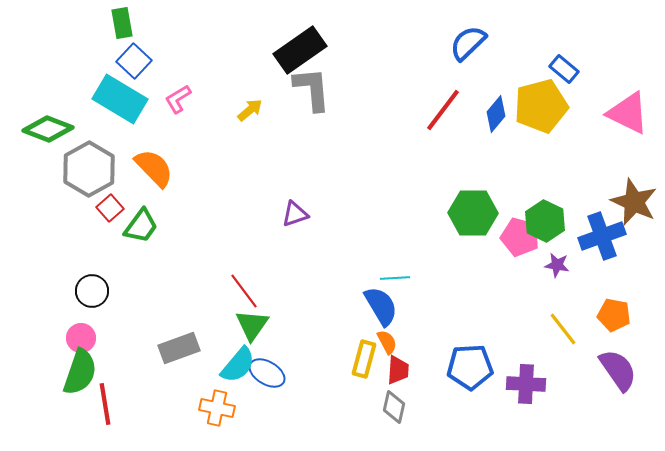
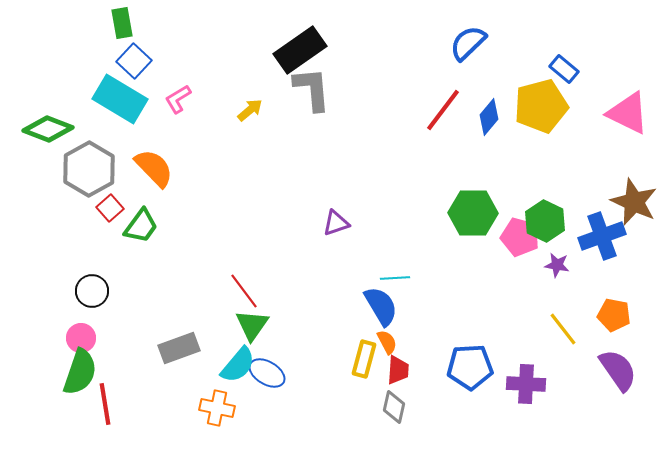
blue diamond at (496, 114): moved 7 px left, 3 px down
purple triangle at (295, 214): moved 41 px right, 9 px down
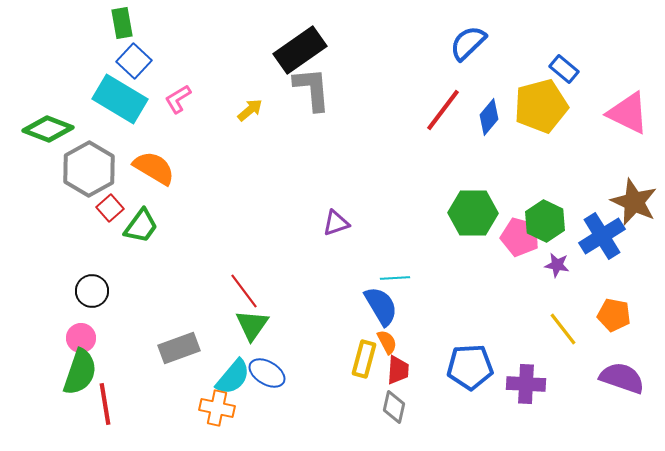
orange semicircle at (154, 168): rotated 15 degrees counterclockwise
blue cross at (602, 236): rotated 12 degrees counterclockwise
cyan semicircle at (238, 365): moved 5 px left, 12 px down
purple semicircle at (618, 370): moved 4 px right, 8 px down; rotated 36 degrees counterclockwise
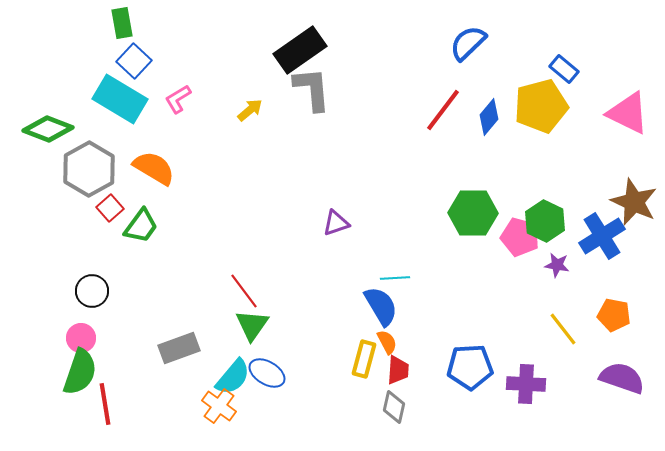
orange cross at (217, 408): moved 2 px right, 2 px up; rotated 24 degrees clockwise
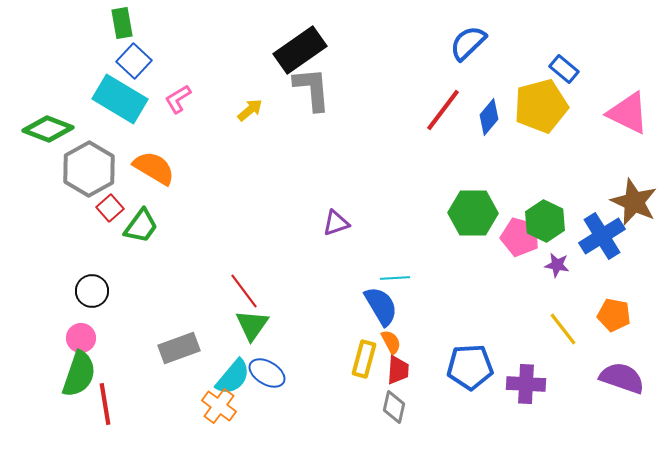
orange semicircle at (387, 342): moved 4 px right
green semicircle at (80, 372): moved 1 px left, 2 px down
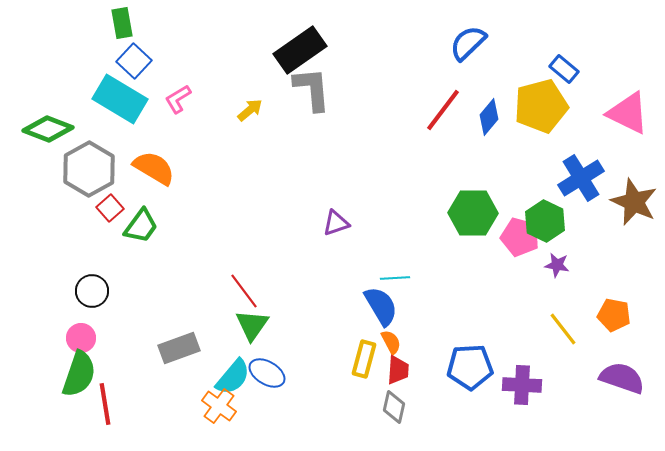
blue cross at (602, 236): moved 21 px left, 58 px up
purple cross at (526, 384): moved 4 px left, 1 px down
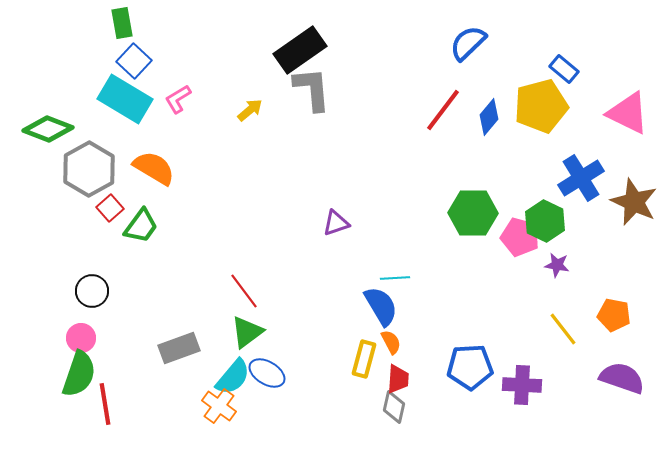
cyan rectangle at (120, 99): moved 5 px right
green triangle at (252, 325): moved 5 px left, 7 px down; rotated 18 degrees clockwise
red trapezoid at (398, 370): moved 9 px down
